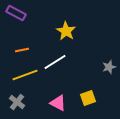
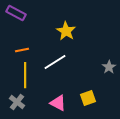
gray star: rotated 16 degrees counterclockwise
yellow line: rotated 70 degrees counterclockwise
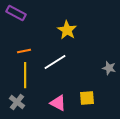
yellow star: moved 1 px right, 1 px up
orange line: moved 2 px right, 1 px down
gray star: moved 1 px down; rotated 24 degrees counterclockwise
yellow square: moved 1 px left; rotated 14 degrees clockwise
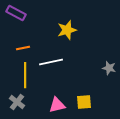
yellow star: rotated 24 degrees clockwise
orange line: moved 1 px left, 3 px up
white line: moved 4 px left; rotated 20 degrees clockwise
yellow square: moved 3 px left, 4 px down
pink triangle: moved 1 px left, 2 px down; rotated 42 degrees counterclockwise
